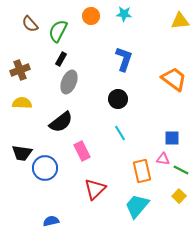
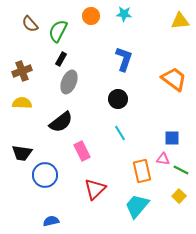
brown cross: moved 2 px right, 1 px down
blue circle: moved 7 px down
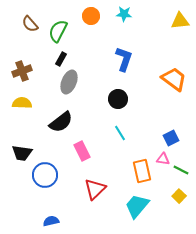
blue square: moved 1 px left; rotated 28 degrees counterclockwise
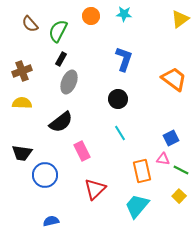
yellow triangle: moved 2 px up; rotated 30 degrees counterclockwise
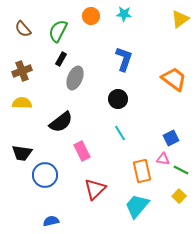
brown semicircle: moved 7 px left, 5 px down
gray ellipse: moved 6 px right, 4 px up
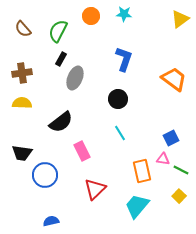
brown cross: moved 2 px down; rotated 12 degrees clockwise
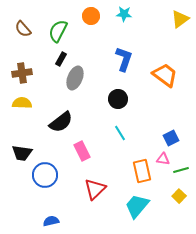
orange trapezoid: moved 9 px left, 4 px up
green line: rotated 42 degrees counterclockwise
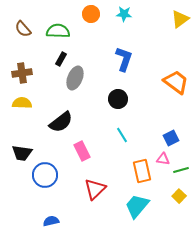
orange circle: moved 2 px up
green semicircle: rotated 65 degrees clockwise
orange trapezoid: moved 11 px right, 7 px down
cyan line: moved 2 px right, 2 px down
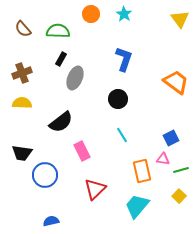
cyan star: rotated 28 degrees clockwise
yellow triangle: rotated 30 degrees counterclockwise
brown cross: rotated 12 degrees counterclockwise
